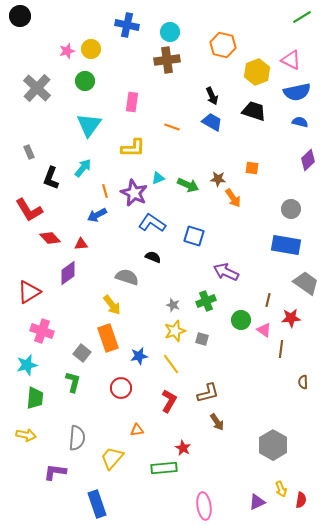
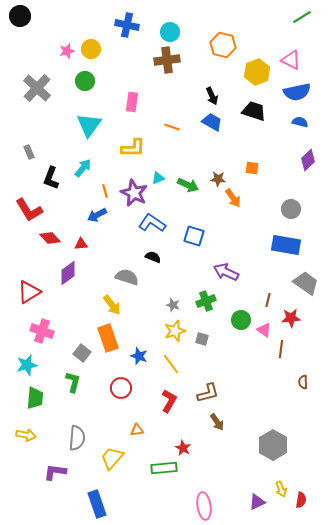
blue star at (139, 356): rotated 30 degrees clockwise
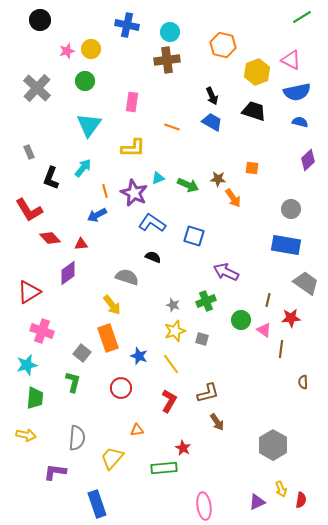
black circle at (20, 16): moved 20 px right, 4 px down
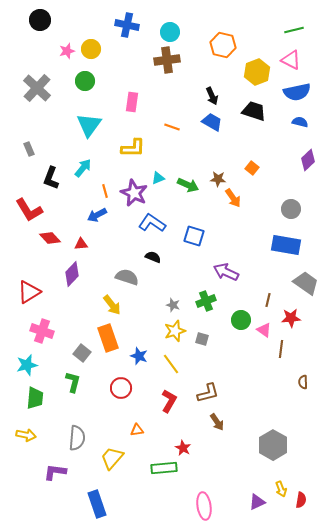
green line at (302, 17): moved 8 px left, 13 px down; rotated 18 degrees clockwise
gray rectangle at (29, 152): moved 3 px up
orange square at (252, 168): rotated 32 degrees clockwise
purple diamond at (68, 273): moved 4 px right, 1 px down; rotated 10 degrees counterclockwise
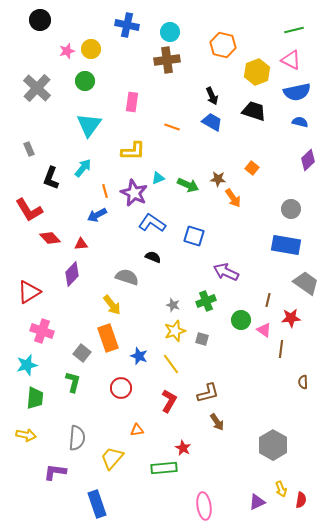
yellow L-shape at (133, 148): moved 3 px down
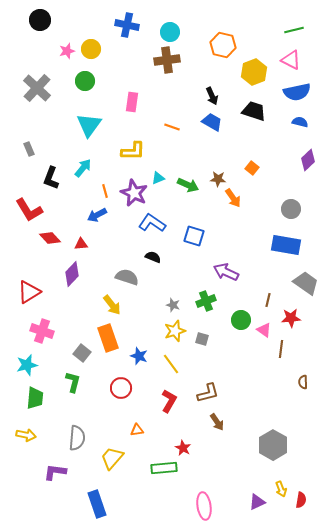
yellow hexagon at (257, 72): moved 3 px left
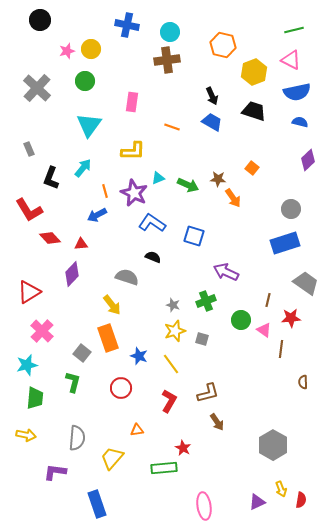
blue rectangle at (286, 245): moved 1 px left, 2 px up; rotated 28 degrees counterclockwise
pink cross at (42, 331): rotated 25 degrees clockwise
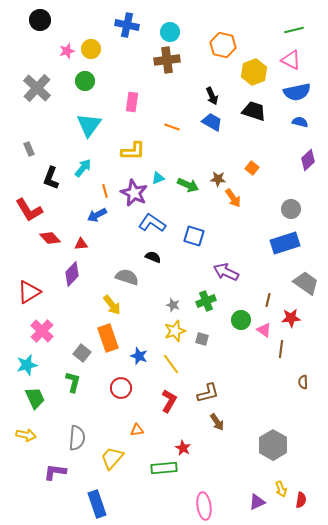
green trapezoid at (35, 398): rotated 30 degrees counterclockwise
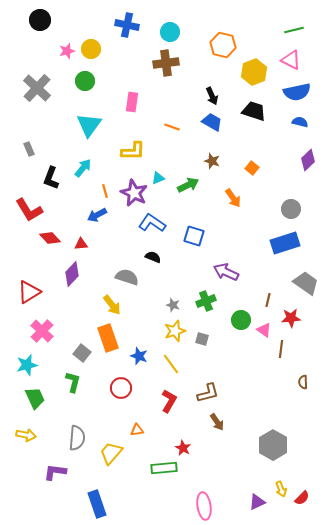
brown cross at (167, 60): moved 1 px left, 3 px down
brown star at (218, 179): moved 6 px left, 18 px up; rotated 14 degrees clockwise
green arrow at (188, 185): rotated 50 degrees counterclockwise
yellow trapezoid at (112, 458): moved 1 px left, 5 px up
red semicircle at (301, 500): moved 1 px right, 2 px up; rotated 35 degrees clockwise
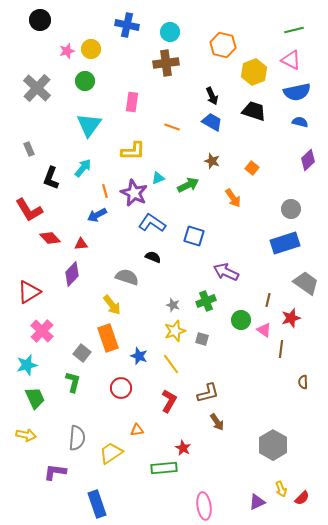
red star at (291, 318): rotated 12 degrees counterclockwise
yellow trapezoid at (111, 453): rotated 15 degrees clockwise
